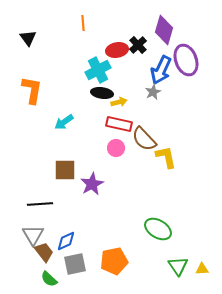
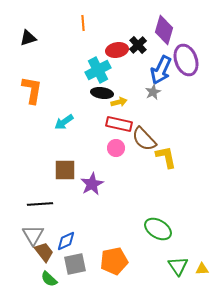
black triangle: rotated 48 degrees clockwise
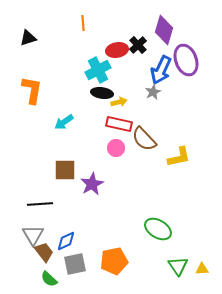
yellow L-shape: moved 13 px right; rotated 90 degrees clockwise
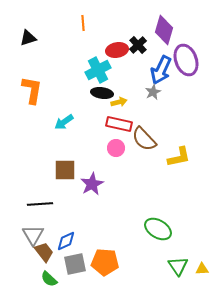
orange pentagon: moved 9 px left, 1 px down; rotated 16 degrees clockwise
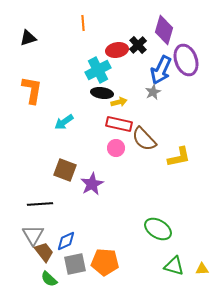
brown square: rotated 20 degrees clockwise
green triangle: moved 4 px left; rotated 40 degrees counterclockwise
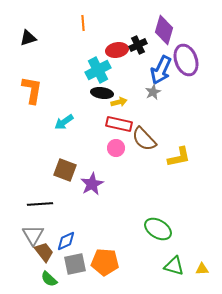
black cross: rotated 18 degrees clockwise
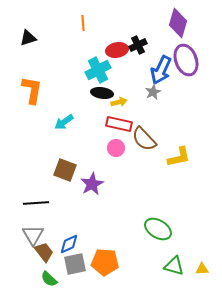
purple diamond: moved 14 px right, 7 px up
black line: moved 4 px left, 1 px up
blue diamond: moved 3 px right, 3 px down
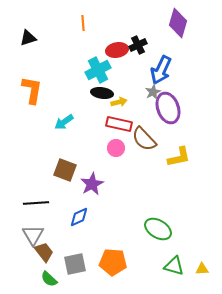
purple ellipse: moved 18 px left, 48 px down
blue diamond: moved 10 px right, 27 px up
orange pentagon: moved 8 px right
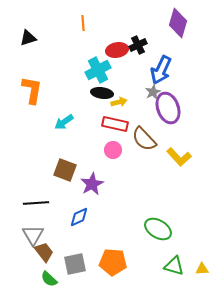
red rectangle: moved 4 px left
pink circle: moved 3 px left, 2 px down
yellow L-shape: rotated 60 degrees clockwise
